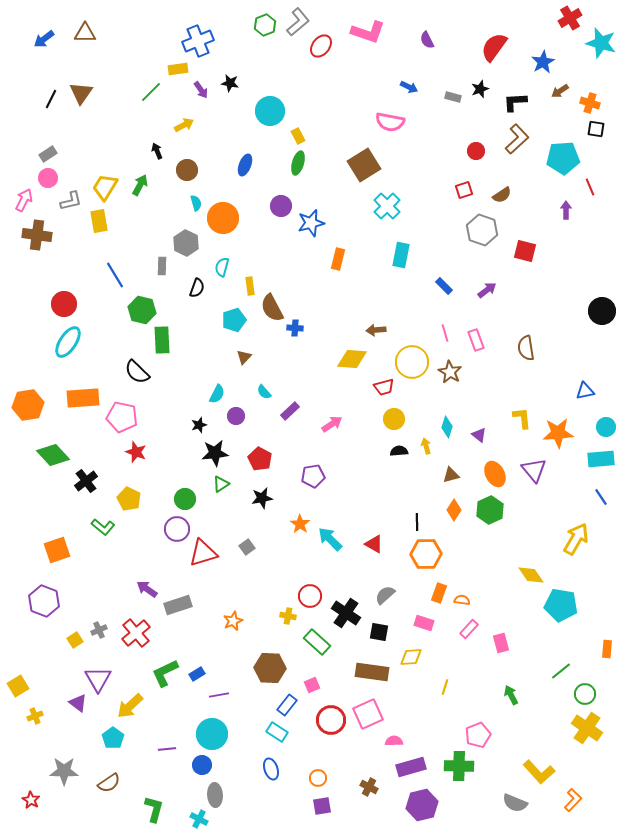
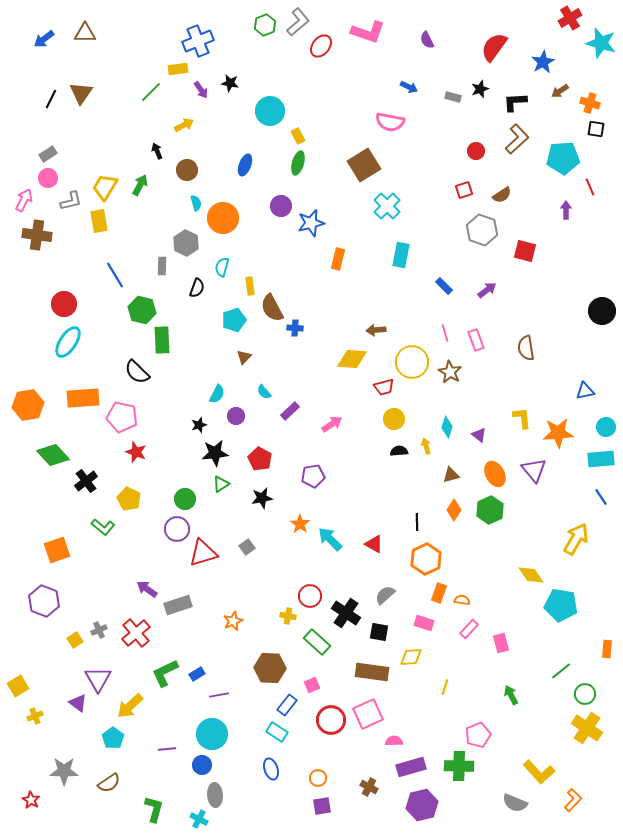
orange hexagon at (426, 554): moved 5 px down; rotated 24 degrees counterclockwise
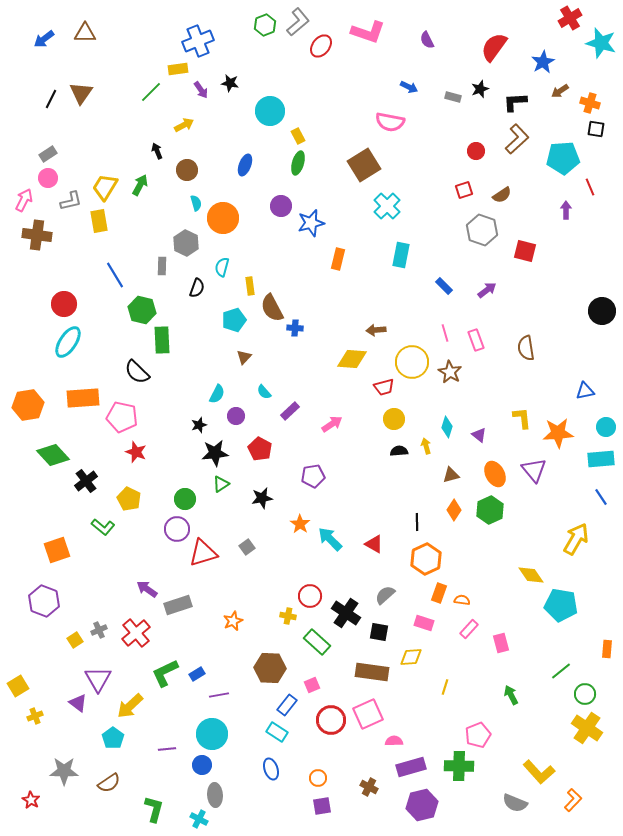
red pentagon at (260, 459): moved 10 px up
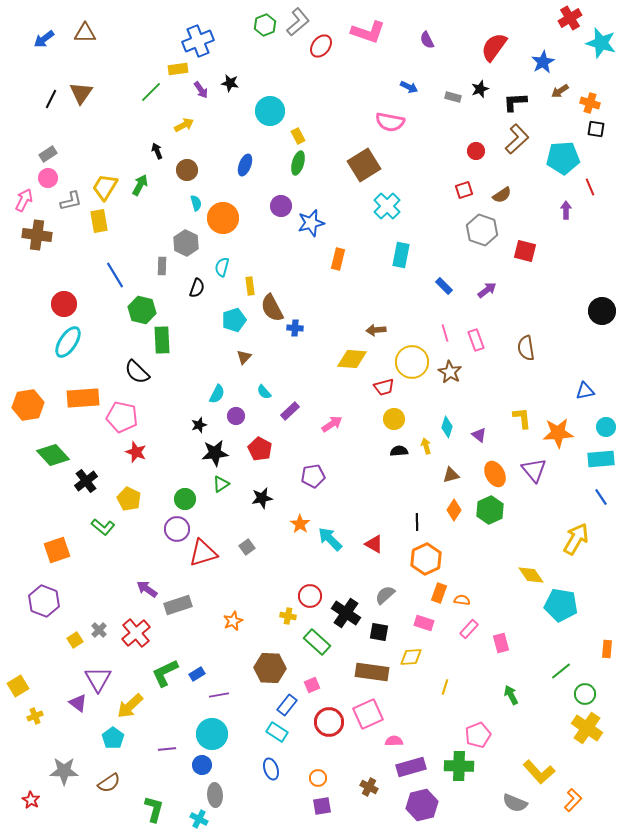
gray cross at (99, 630): rotated 21 degrees counterclockwise
red circle at (331, 720): moved 2 px left, 2 px down
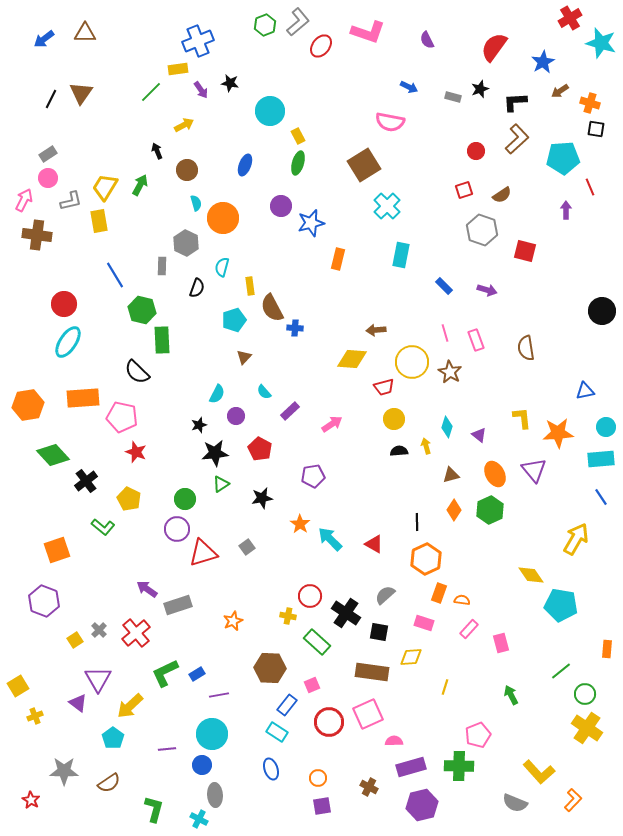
purple arrow at (487, 290): rotated 54 degrees clockwise
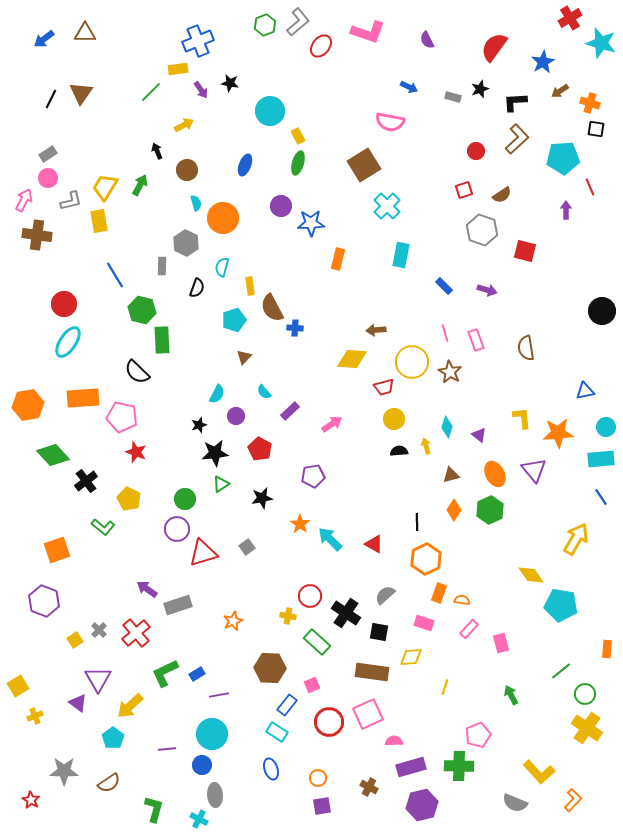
blue star at (311, 223): rotated 12 degrees clockwise
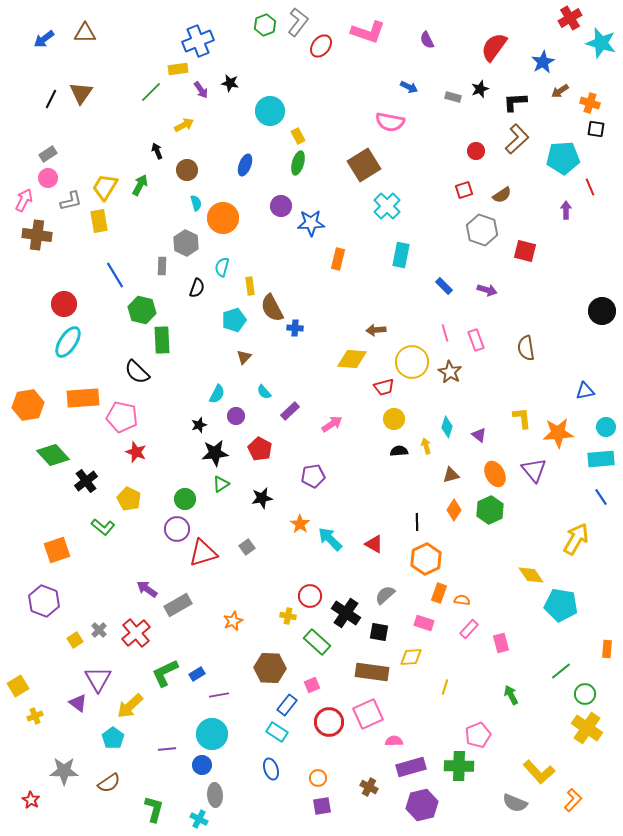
gray L-shape at (298, 22): rotated 12 degrees counterclockwise
gray rectangle at (178, 605): rotated 12 degrees counterclockwise
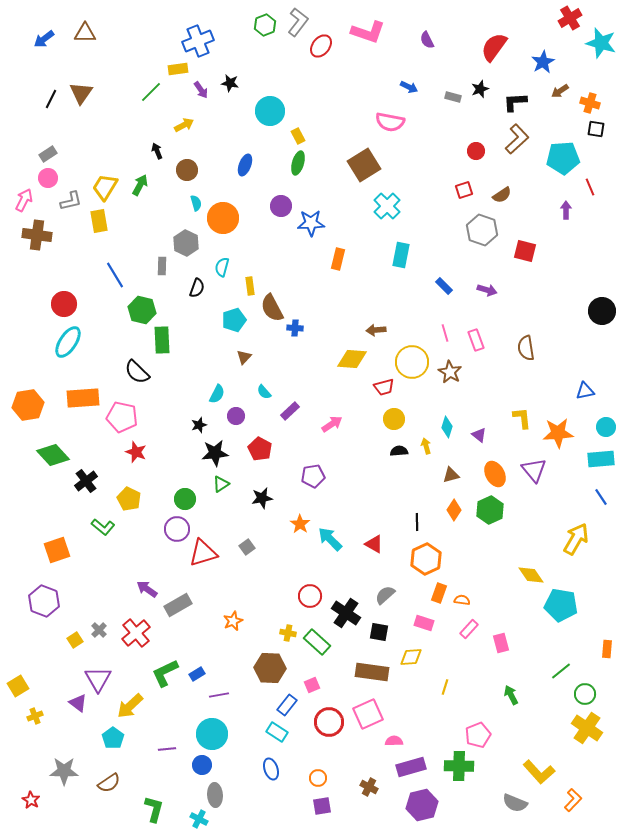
yellow cross at (288, 616): moved 17 px down
